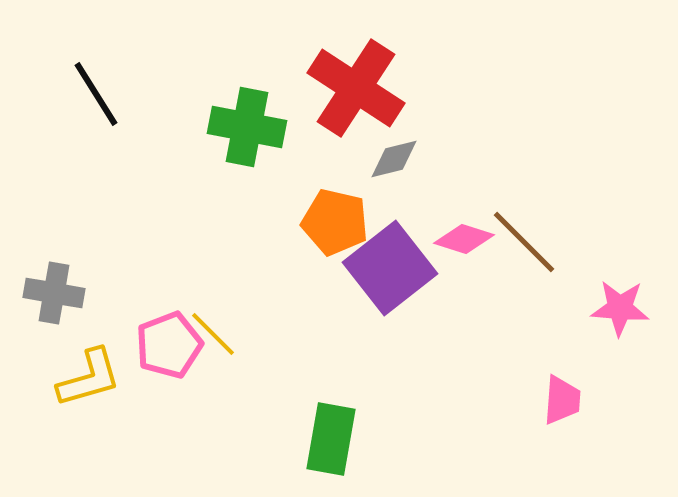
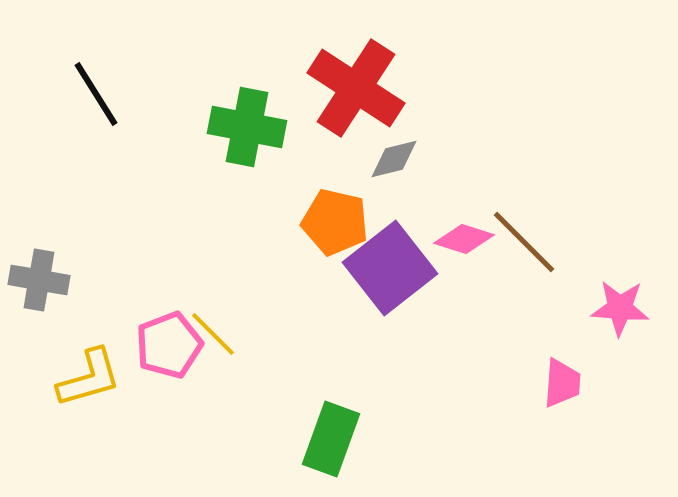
gray cross: moved 15 px left, 13 px up
pink trapezoid: moved 17 px up
green rectangle: rotated 10 degrees clockwise
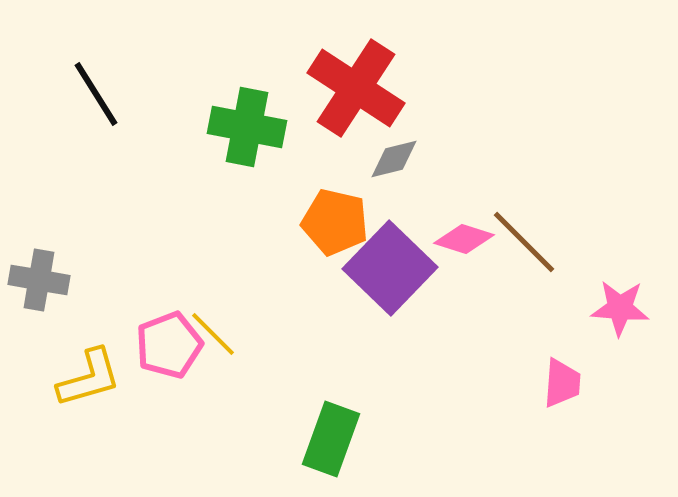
purple square: rotated 8 degrees counterclockwise
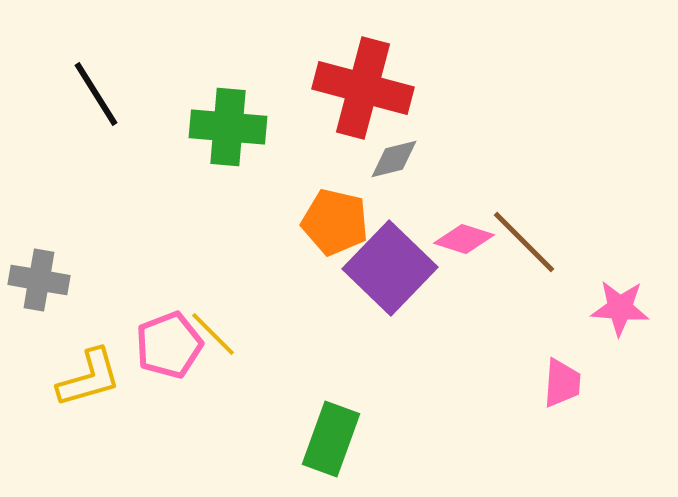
red cross: moved 7 px right; rotated 18 degrees counterclockwise
green cross: moved 19 px left; rotated 6 degrees counterclockwise
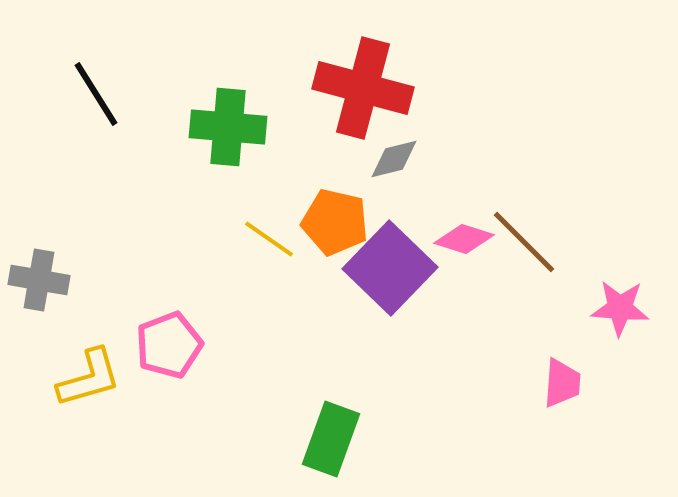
yellow line: moved 56 px right, 95 px up; rotated 10 degrees counterclockwise
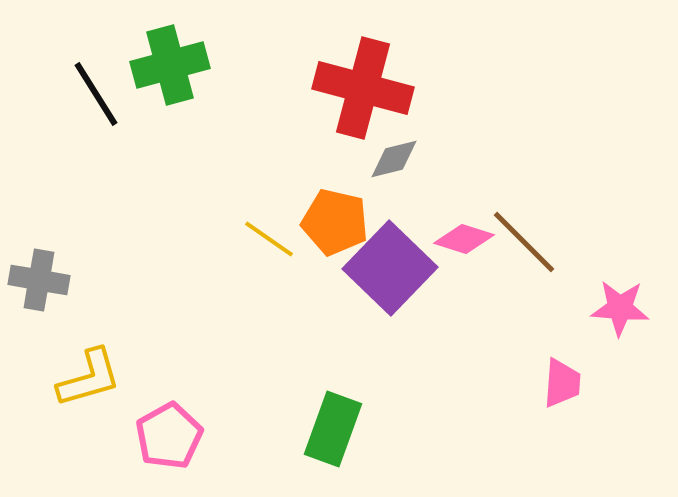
green cross: moved 58 px left, 62 px up; rotated 20 degrees counterclockwise
pink pentagon: moved 91 px down; rotated 8 degrees counterclockwise
green rectangle: moved 2 px right, 10 px up
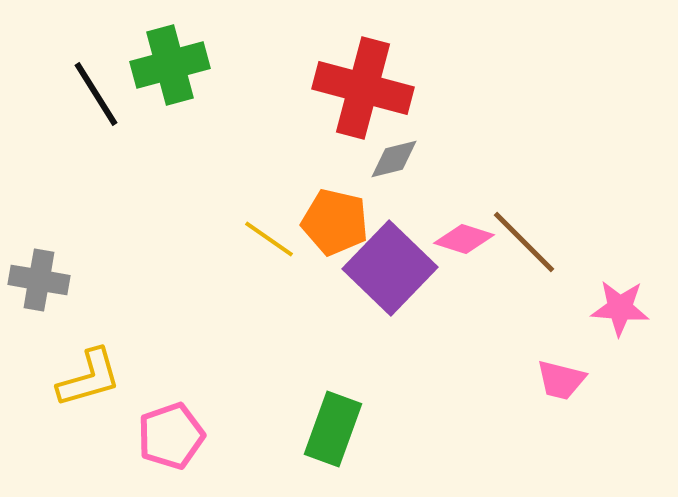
pink trapezoid: moved 1 px left, 3 px up; rotated 100 degrees clockwise
pink pentagon: moved 2 px right; rotated 10 degrees clockwise
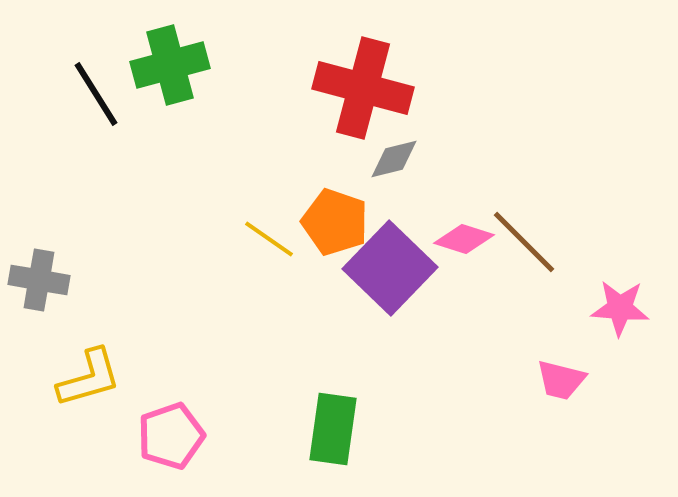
orange pentagon: rotated 6 degrees clockwise
green rectangle: rotated 12 degrees counterclockwise
